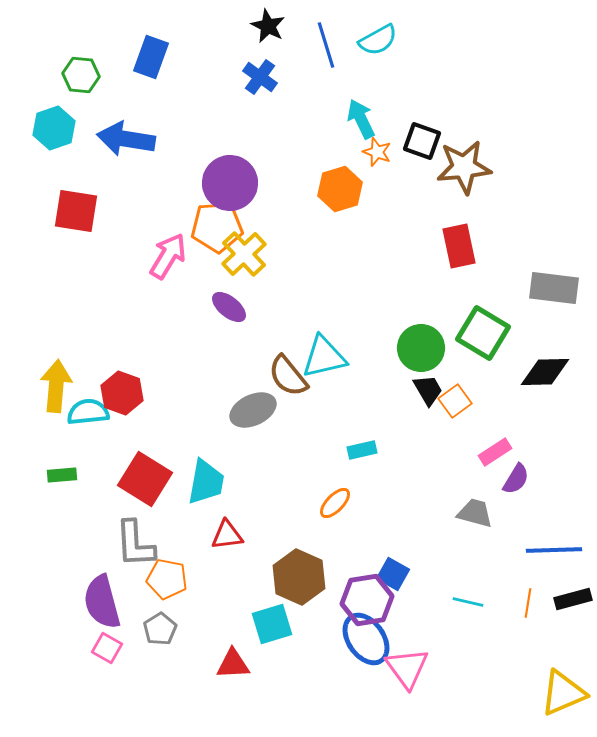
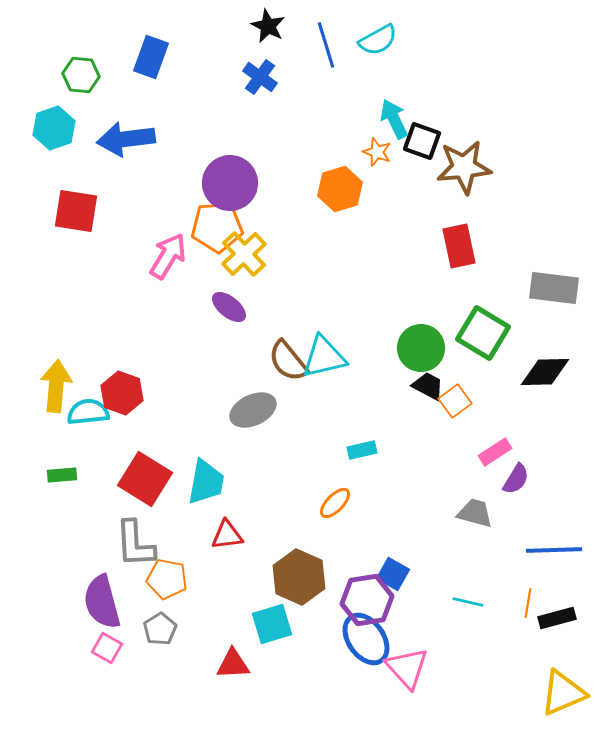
cyan arrow at (361, 119): moved 33 px right
blue arrow at (126, 139): rotated 16 degrees counterclockwise
brown semicircle at (288, 376): moved 15 px up
black trapezoid at (428, 390): moved 4 px up; rotated 32 degrees counterclockwise
black rectangle at (573, 599): moved 16 px left, 19 px down
pink triangle at (407, 668): rotated 6 degrees counterclockwise
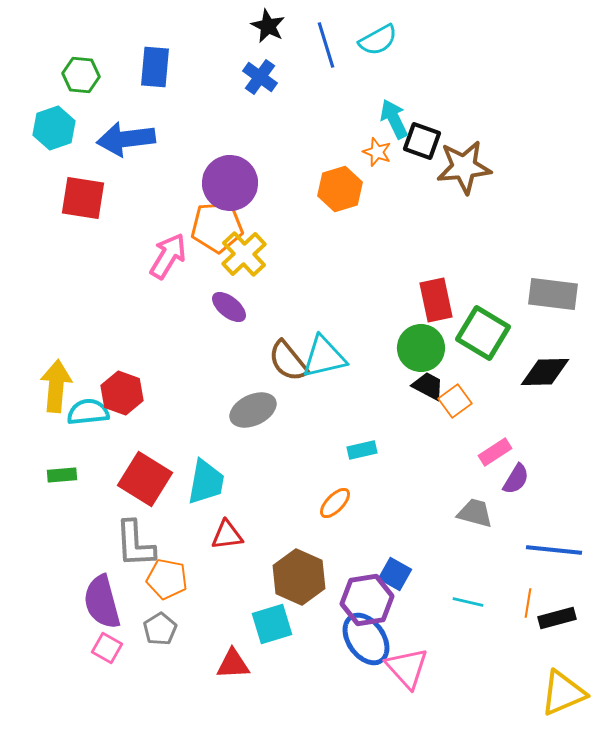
blue rectangle at (151, 57): moved 4 px right, 10 px down; rotated 15 degrees counterclockwise
red square at (76, 211): moved 7 px right, 13 px up
red rectangle at (459, 246): moved 23 px left, 54 px down
gray rectangle at (554, 288): moved 1 px left, 6 px down
blue line at (554, 550): rotated 8 degrees clockwise
blue square at (393, 574): moved 2 px right
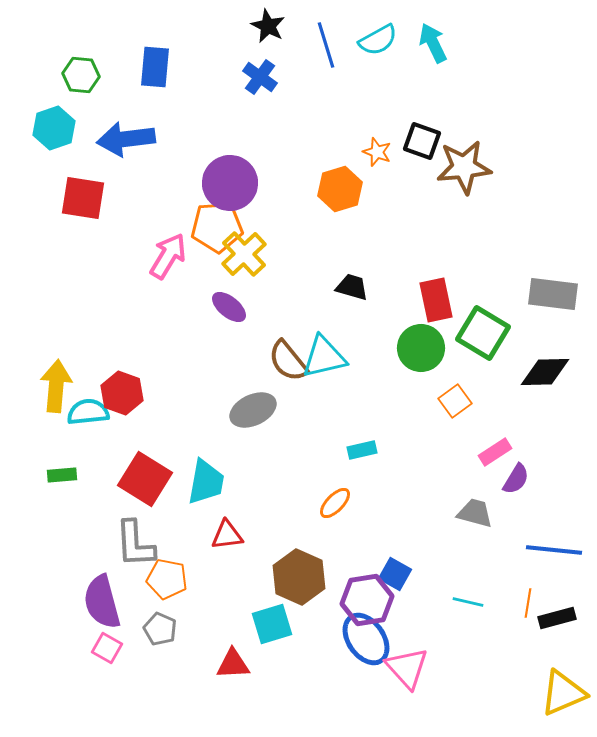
cyan arrow at (394, 119): moved 39 px right, 76 px up
black trapezoid at (428, 386): moved 76 px left, 99 px up; rotated 12 degrees counterclockwise
gray pentagon at (160, 629): rotated 16 degrees counterclockwise
